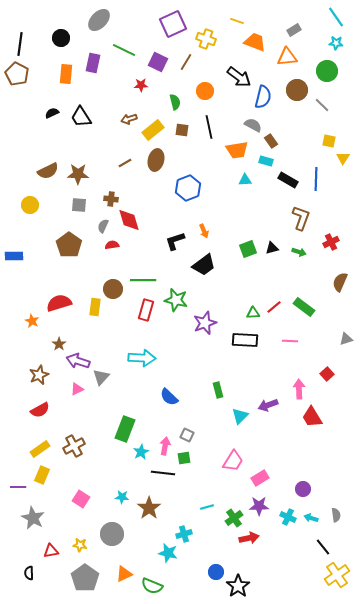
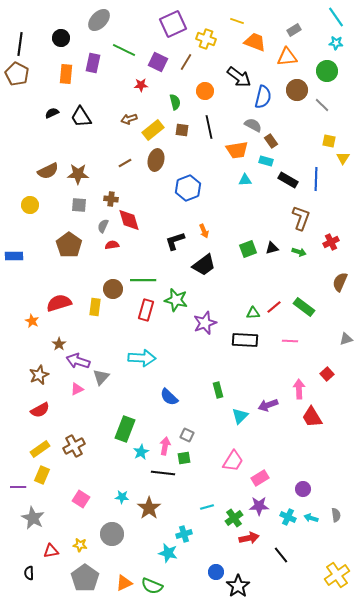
black line at (323, 547): moved 42 px left, 8 px down
orange triangle at (124, 574): moved 9 px down
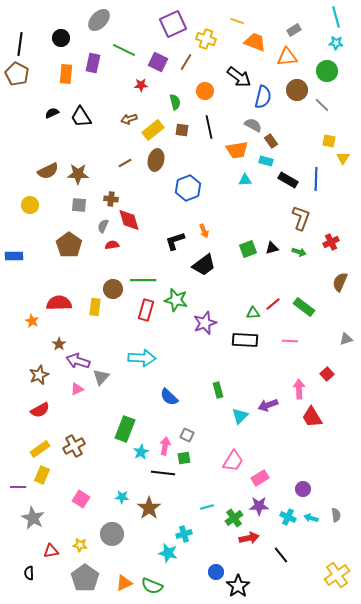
cyan line at (336, 17): rotated 20 degrees clockwise
red semicircle at (59, 303): rotated 15 degrees clockwise
red line at (274, 307): moved 1 px left, 3 px up
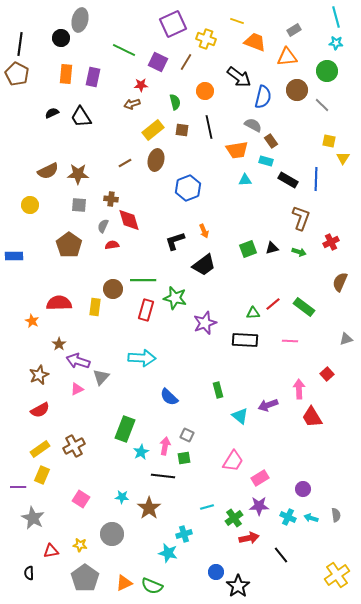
gray ellipse at (99, 20): moved 19 px left; rotated 30 degrees counterclockwise
purple rectangle at (93, 63): moved 14 px down
brown arrow at (129, 119): moved 3 px right, 15 px up
green star at (176, 300): moved 1 px left, 2 px up
cyan triangle at (240, 416): rotated 36 degrees counterclockwise
black line at (163, 473): moved 3 px down
